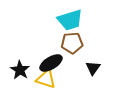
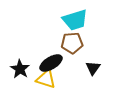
cyan trapezoid: moved 5 px right
black star: moved 1 px up
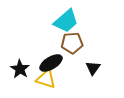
cyan trapezoid: moved 9 px left, 1 px down; rotated 24 degrees counterclockwise
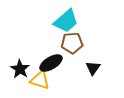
yellow triangle: moved 6 px left, 1 px down
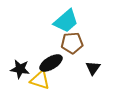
black star: rotated 24 degrees counterclockwise
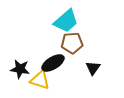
black ellipse: moved 2 px right
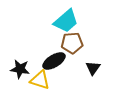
black ellipse: moved 1 px right, 2 px up
